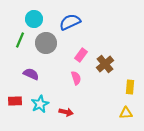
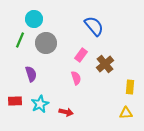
blue semicircle: moved 24 px right, 4 px down; rotated 75 degrees clockwise
purple semicircle: rotated 49 degrees clockwise
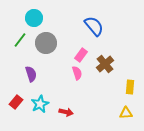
cyan circle: moved 1 px up
green line: rotated 14 degrees clockwise
pink semicircle: moved 1 px right, 5 px up
red rectangle: moved 1 px right, 1 px down; rotated 48 degrees counterclockwise
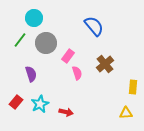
pink rectangle: moved 13 px left, 1 px down
yellow rectangle: moved 3 px right
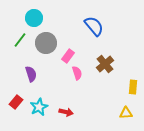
cyan star: moved 1 px left, 3 px down
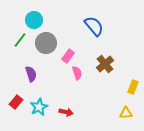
cyan circle: moved 2 px down
yellow rectangle: rotated 16 degrees clockwise
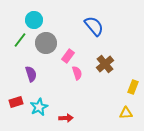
red rectangle: rotated 32 degrees clockwise
red arrow: moved 6 px down; rotated 16 degrees counterclockwise
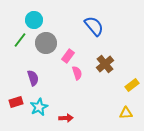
purple semicircle: moved 2 px right, 4 px down
yellow rectangle: moved 1 px left, 2 px up; rotated 32 degrees clockwise
